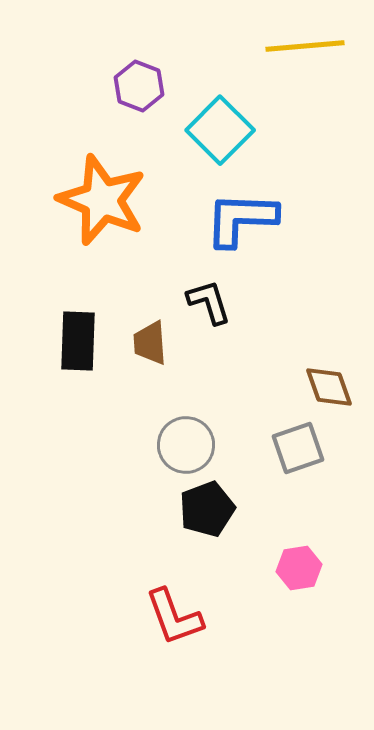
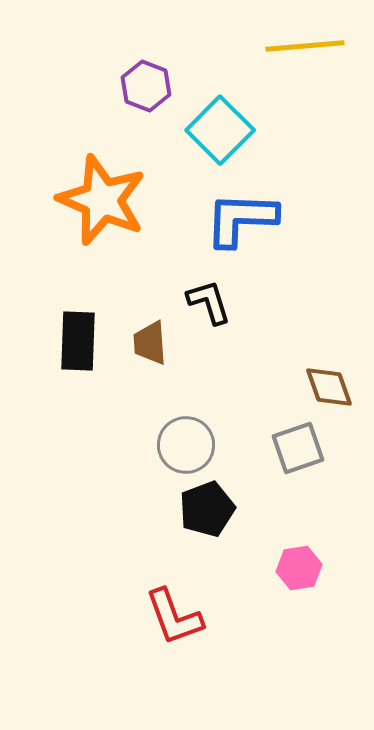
purple hexagon: moved 7 px right
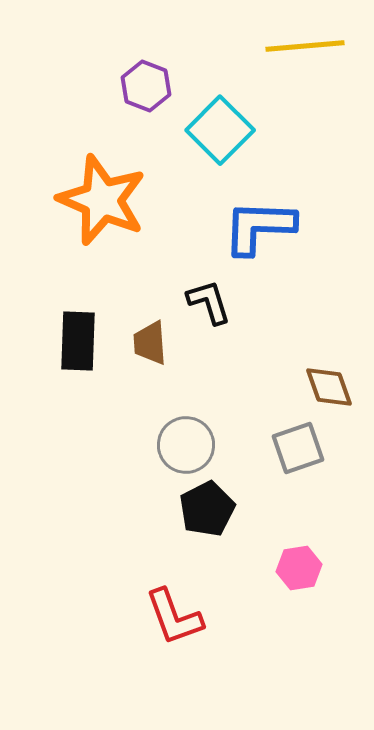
blue L-shape: moved 18 px right, 8 px down
black pentagon: rotated 6 degrees counterclockwise
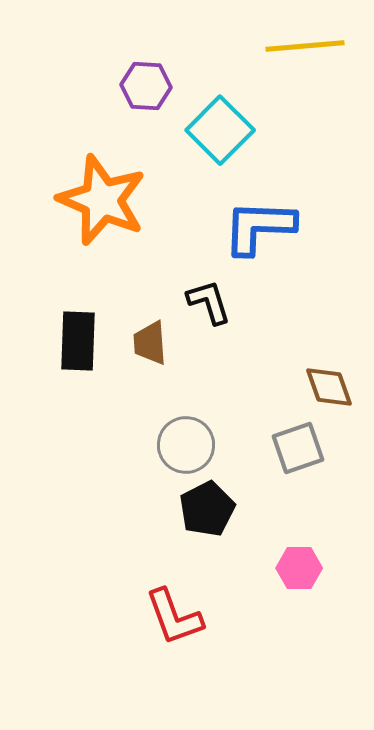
purple hexagon: rotated 18 degrees counterclockwise
pink hexagon: rotated 9 degrees clockwise
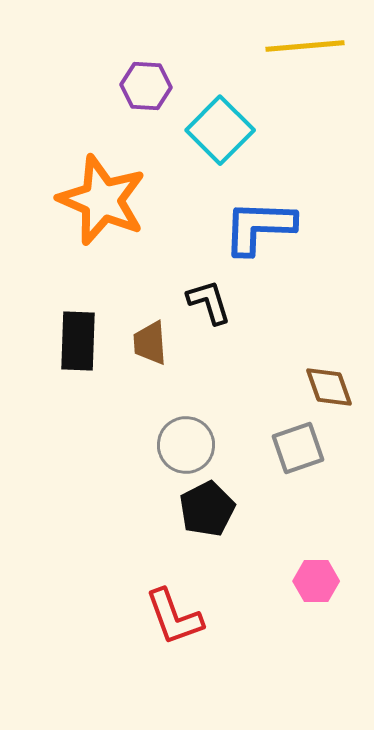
pink hexagon: moved 17 px right, 13 px down
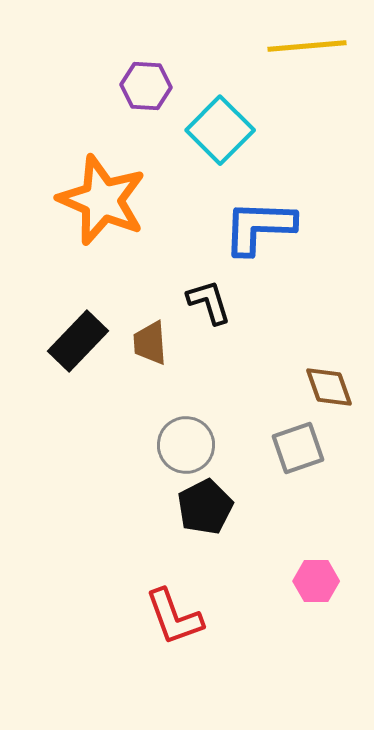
yellow line: moved 2 px right
black rectangle: rotated 42 degrees clockwise
black pentagon: moved 2 px left, 2 px up
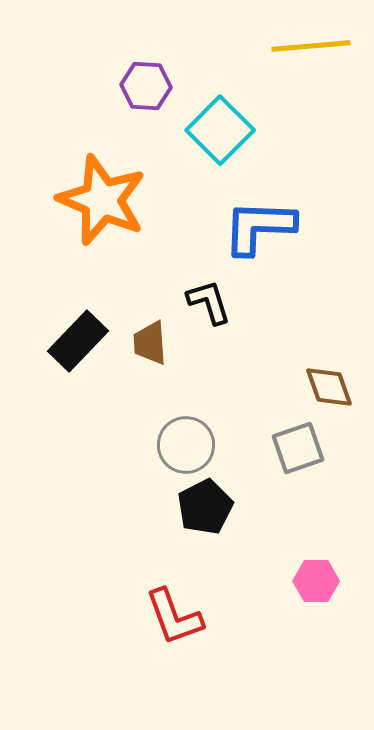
yellow line: moved 4 px right
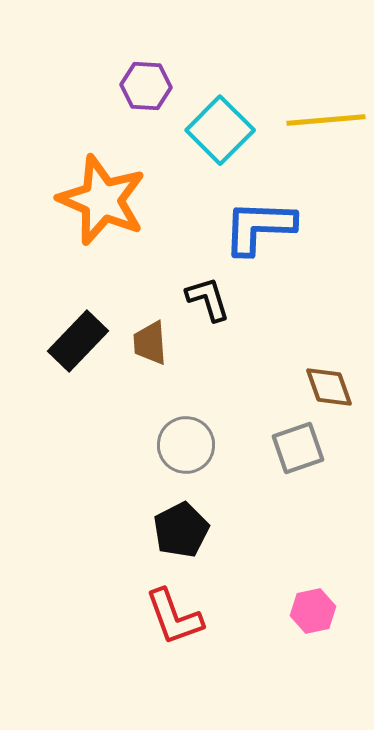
yellow line: moved 15 px right, 74 px down
black L-shape: moved 1 px left, 3 px up
black pentagon: moved 24 px left, 23 px down
pink hexagon: moved 3 px left, 30 px down; rotated 12 degrees counterclockwise
